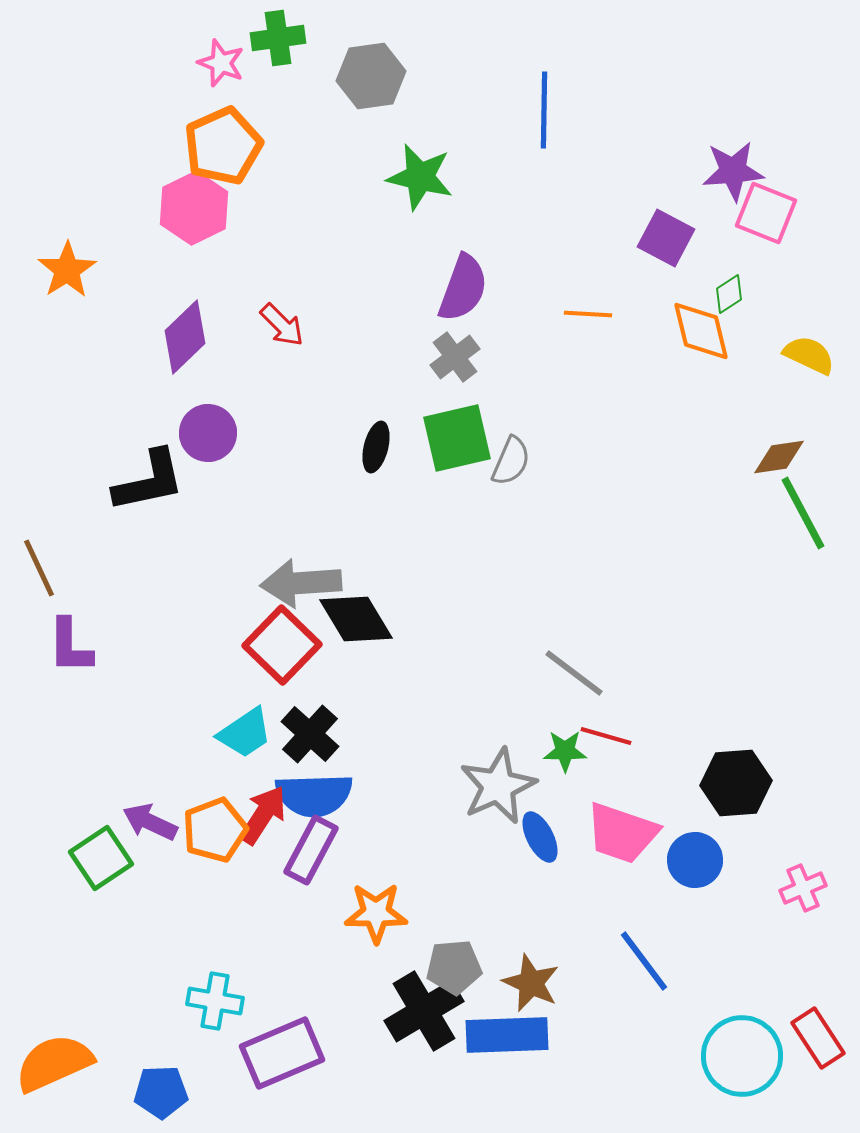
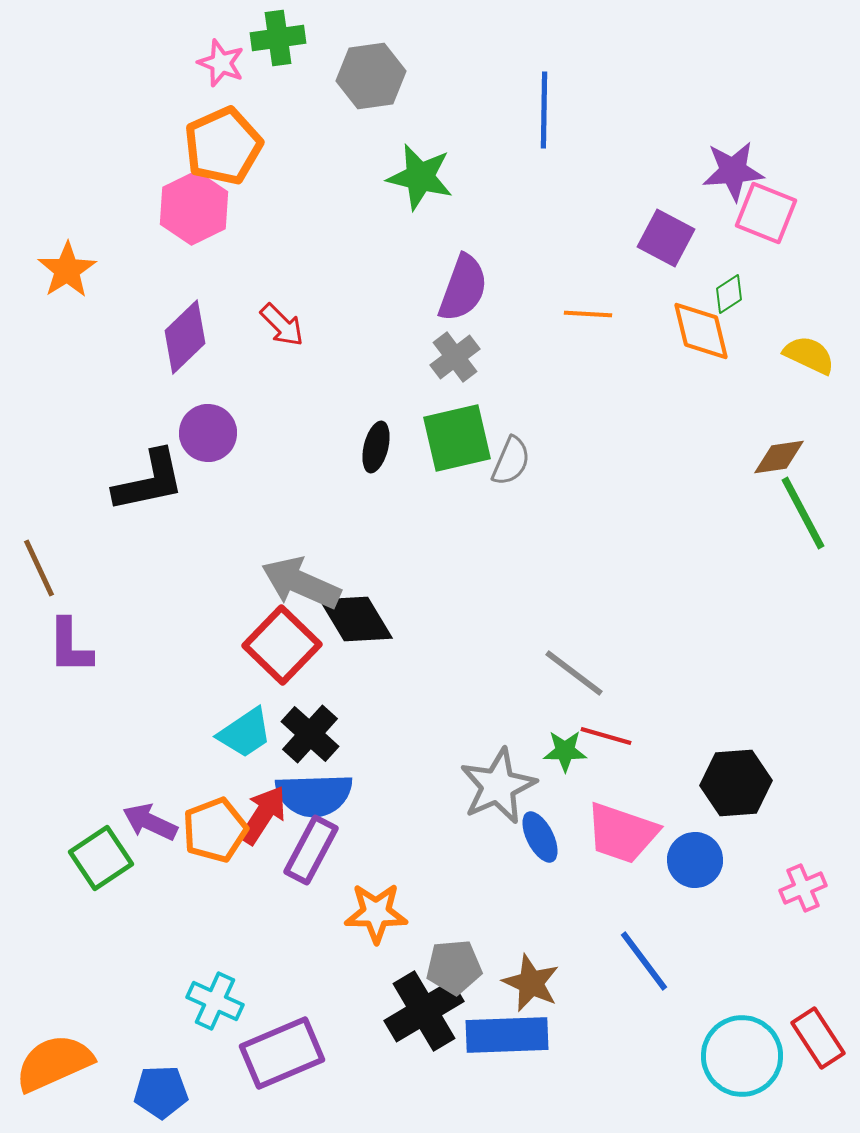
gray arrow at (301, 583): rotated 28 degrees clockwise
cyan cross at (215, 1001): rotated 14 degrees clockwise
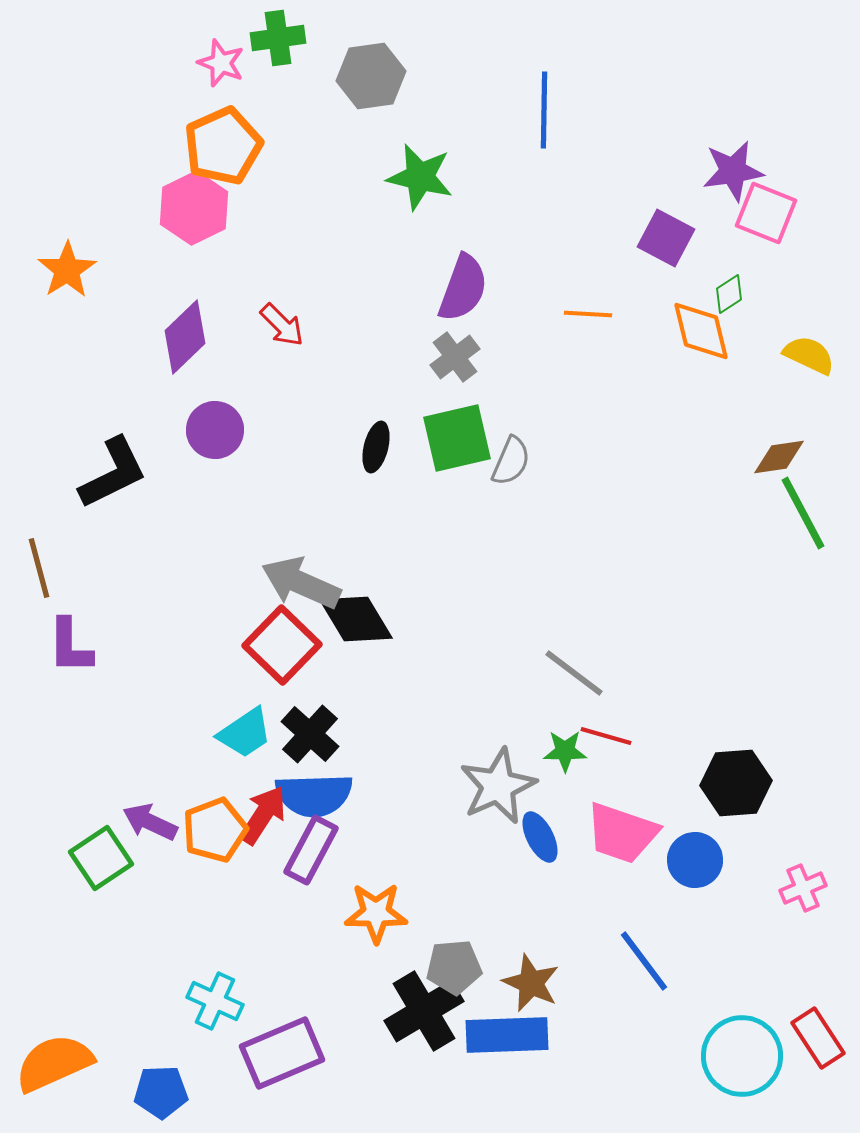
purple star at (733, 171): rotated 4 degrees counterclockwise
purple circle at (208, 433): moved 7 px right, 3 px up
black L-shape at (149, 481): moved 36 px left, 8 px up; rotated 14 degrees counterclockwise
brown line at (39, 568): rotated 10 degrees clockwise
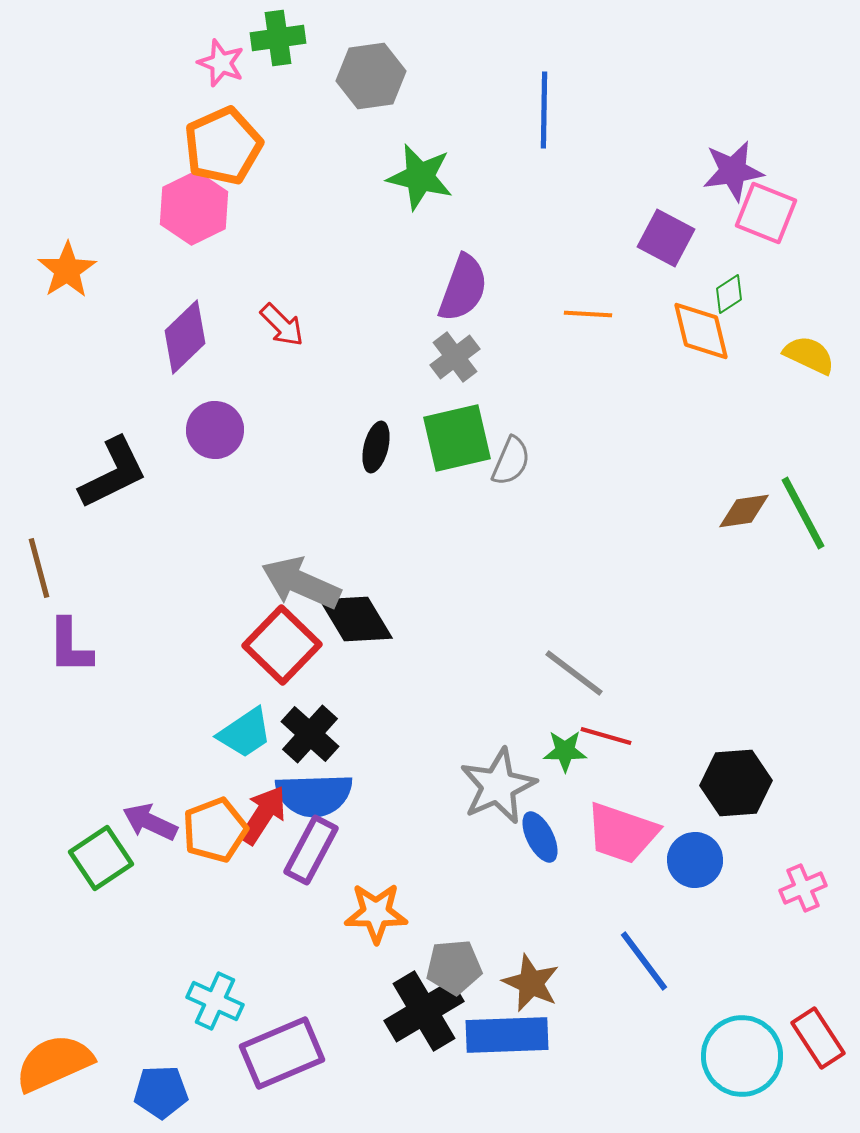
brown diamond at (779, 457): moved 35 px left, 54 px down
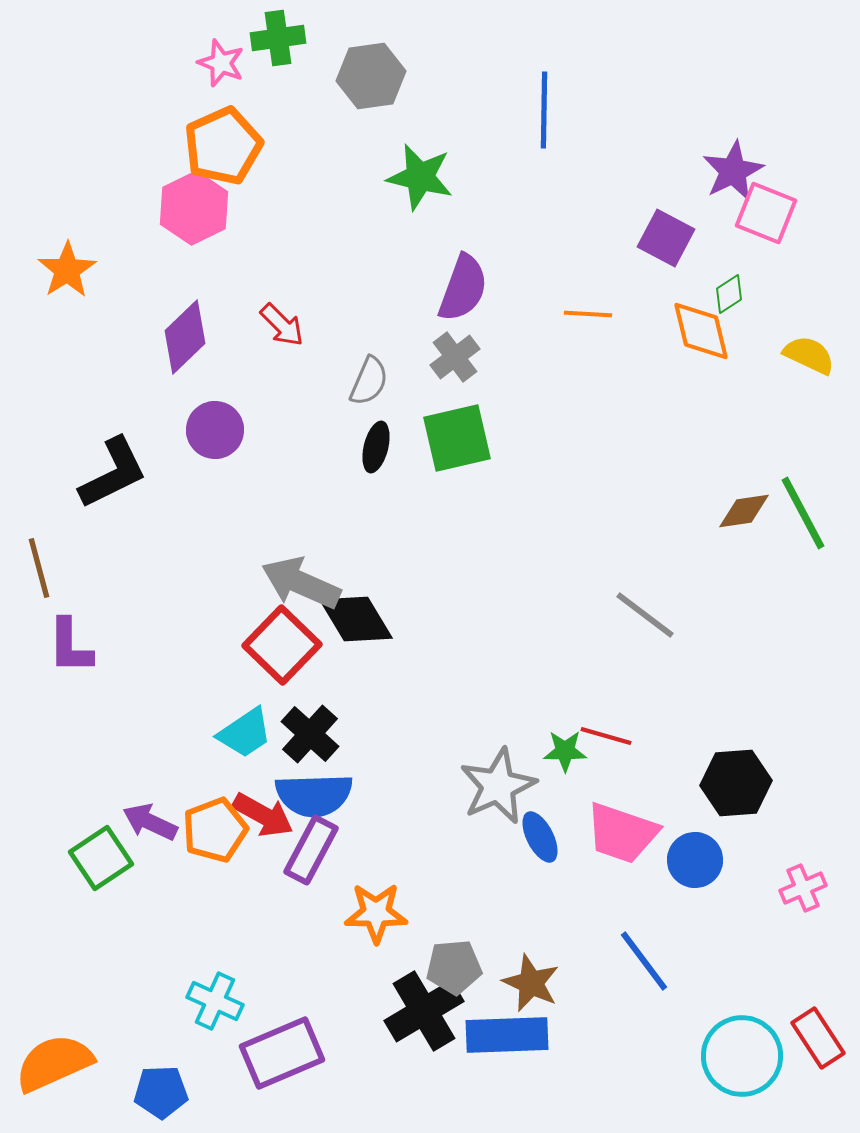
purple star at (733, 171): rotated 18 degrees counterclockwise
gray semicircle at (511, 461): moved 142 px left, 80 px up
gray line at (574, 673): moved 71 px right, 58 px up
red arrow at (263, 815): rotated 86 degrees clockwise
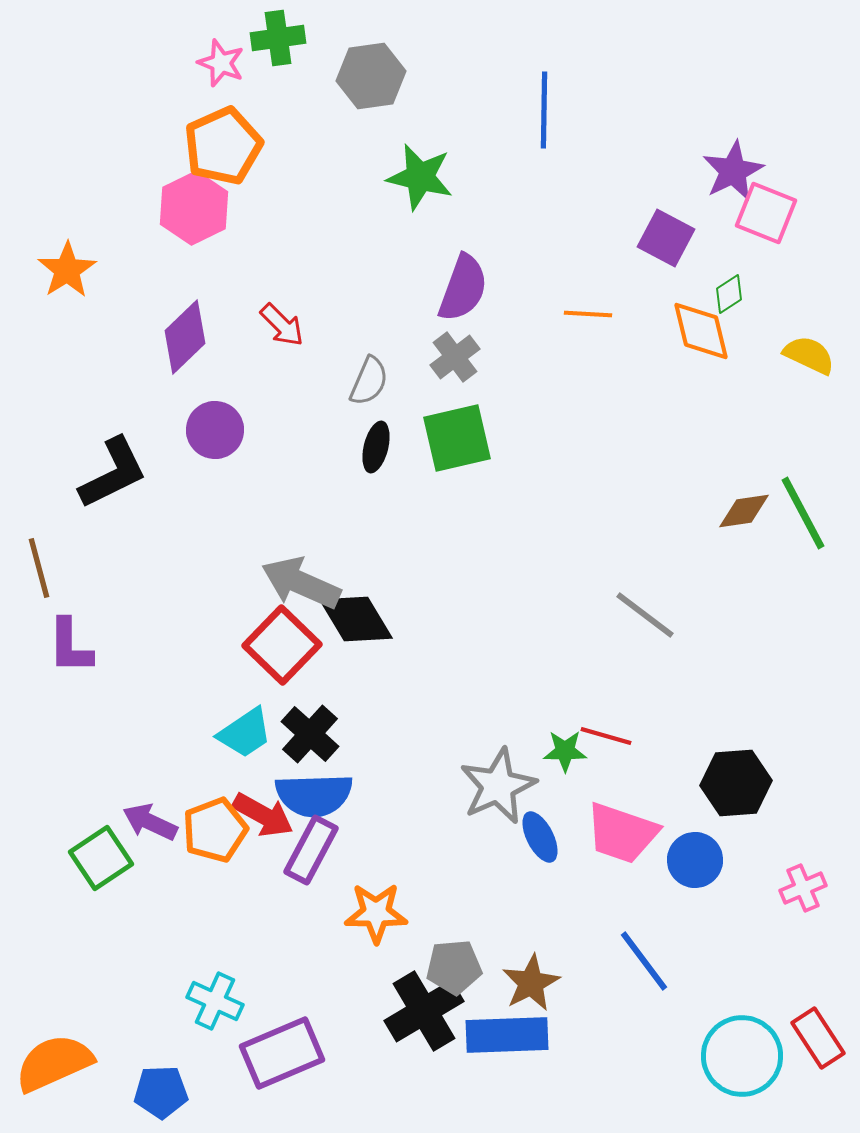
brown star at (531, 983): rotated 20 degrees clockwise
